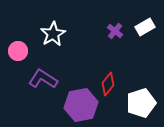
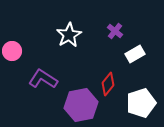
white rectangle: moved 10 px left, 27 px down
white star: moved 16 px right, 1 px down
pink circle: moved 6 px left
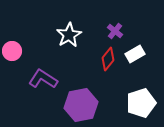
red diamond: moved 25 px up
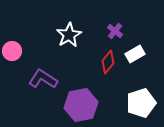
red diamond: moved 3 px down
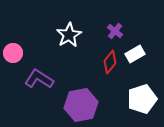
pink circle: moved 1 px right, 2 px down
red diamond: moved 2 px right
purple L-shape: moved 4 px left
white pentagon: moved 1 px right, 4 px up
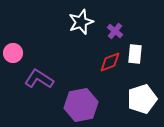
white star: moved 12 px right, 13 px up; rotated 10 degrees clockwise
white rectangle: rotated 54 degrees counterclockwise
red diamond: rotated 30 degrees clockwise
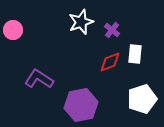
purple cross: moved 3 px left, 1 px up
pink circle: moved 23 px up
